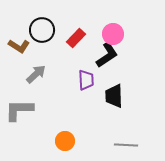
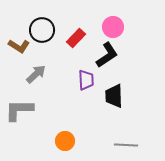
pink circle: moved 7 px up
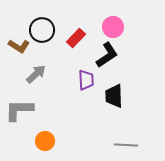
orange circle: moved 20 px left
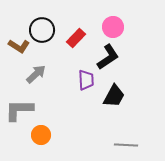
black L-shape: moved 1 px right, 2 px down
black trapezoid: rotated 150 degrees counterclockwise
orange circle: moved 4 px left, 6 px up
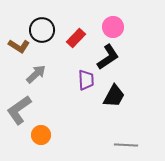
gray L-shape: rotated 36 degrees counterclockwise
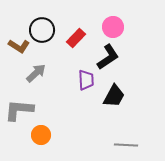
gray arrow: moved 1 px up
gray L-shape: rotated 40 degrees clockwise
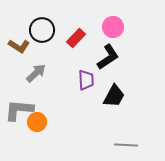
orange circle: moved 4 px left, 13 px up
